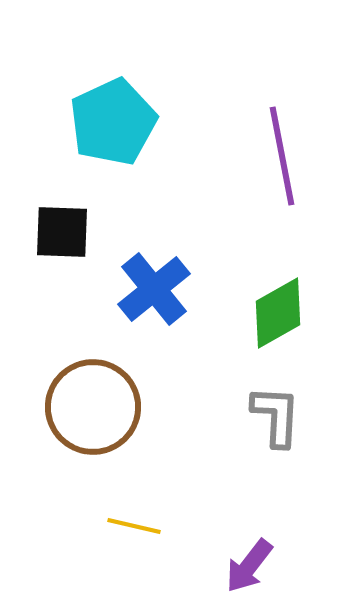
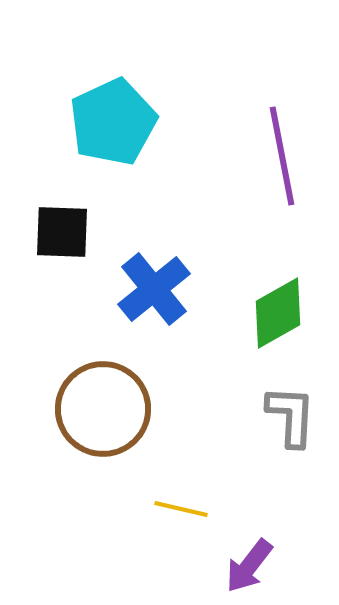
brown circle: moved 10 px right, 2 px down
gray L-shape: moved 15 px right
yellow line: moved 47 px right, 17 px up
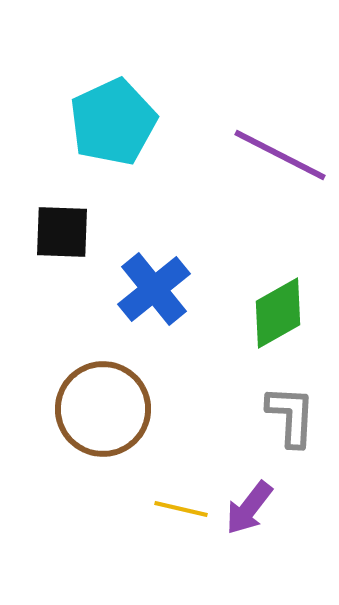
purple line: moved 2 px left, 1 px up; rotated 52 degrees counterclockwise
purple arrow: moved 58 px up
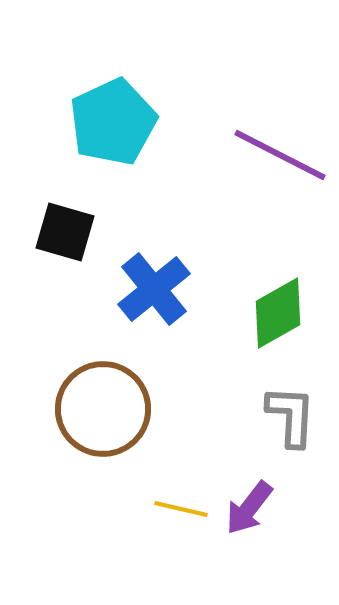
black square: moved 3 px right; rotated 14 degrees clockwise
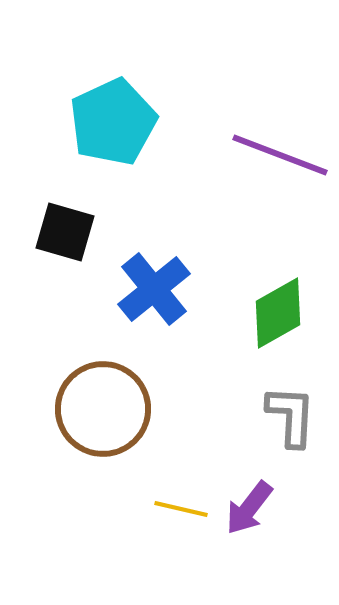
purple line: rotated 6 degrees counterclockwise
